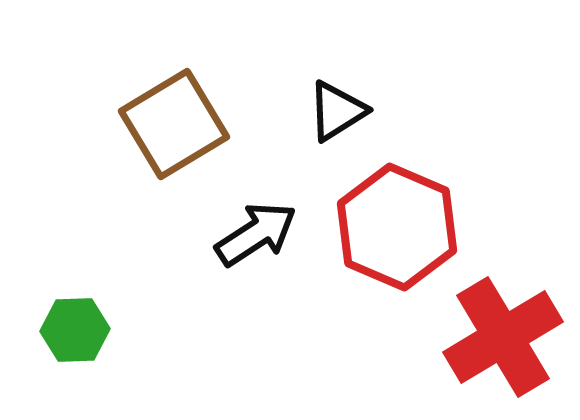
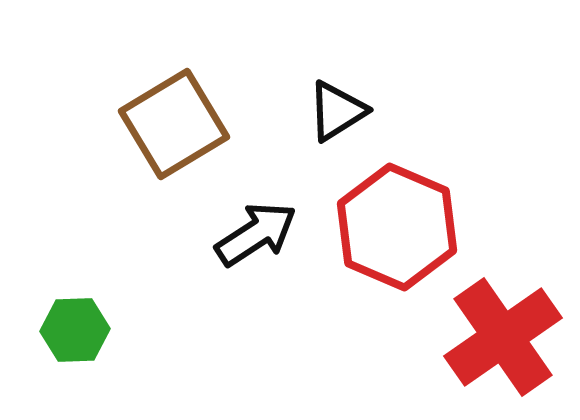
red cross: rotated 4 degrees counterclockwise
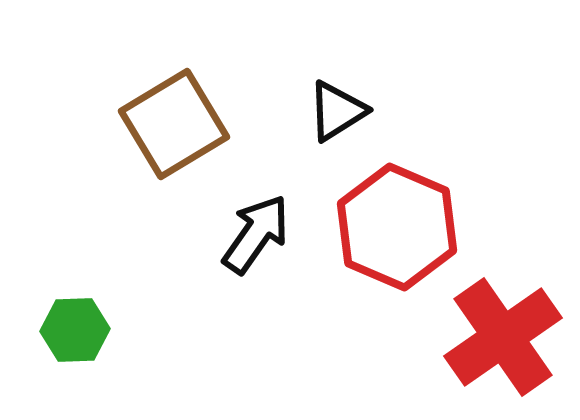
black arrow: rotated 22 degrees counterclockwise
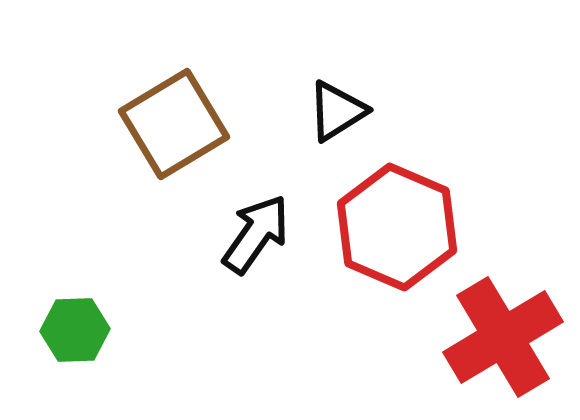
red cross: rotated 4 degrees clockwise
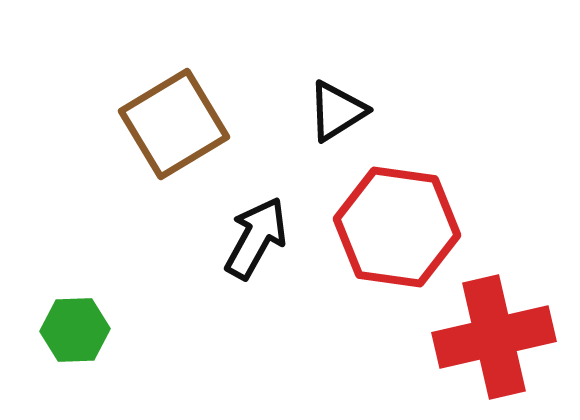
red hexagon: rotated 15 degrees counterclockwise
black arrow: moved 4 px down; rotated 6 degrees counterclockwise
red cross: moved 9 px left; rotated 18 degrees clockwise
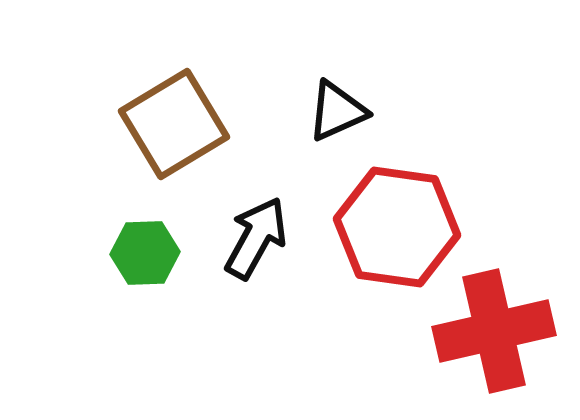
black triangle: rotated 8 degrees clockwise
green hexagon: moved 70 px right, 77 px up
red cross: moved 6 px up
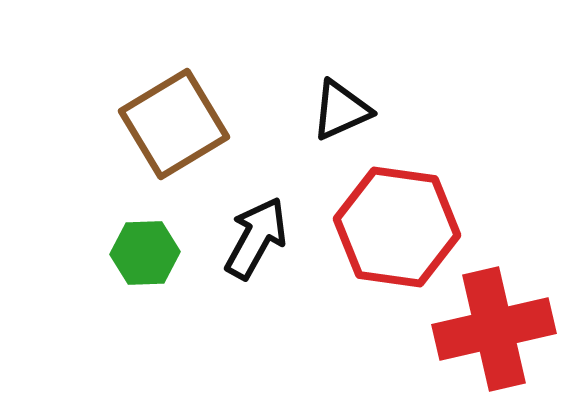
black triangle: moved 4 px right, 1 px up
red cross: moved 2 px up
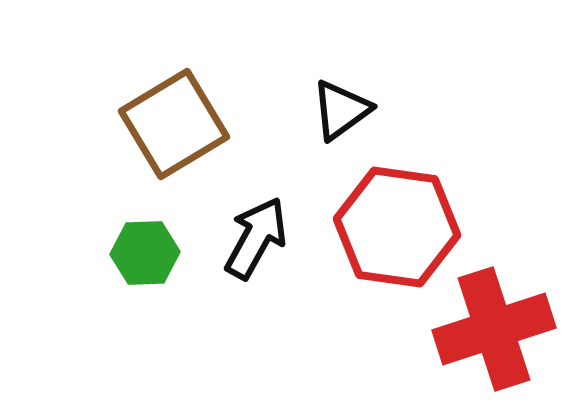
black triangle: rotated 12 degrees counterclockwise
red cross: rotated 5 degrees counterclockwise
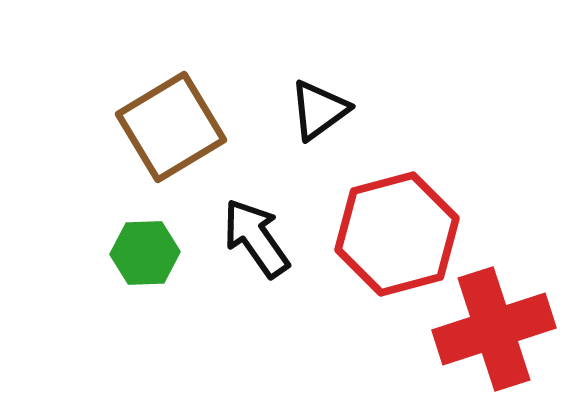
black triangle: moved 22 px left
brown square: moved 3 px left, 3 px down
red hexagon: moved 7 px down; rotated 23 degrees counterclockwise
black arrow: rotated 64 degrees counterclockwise
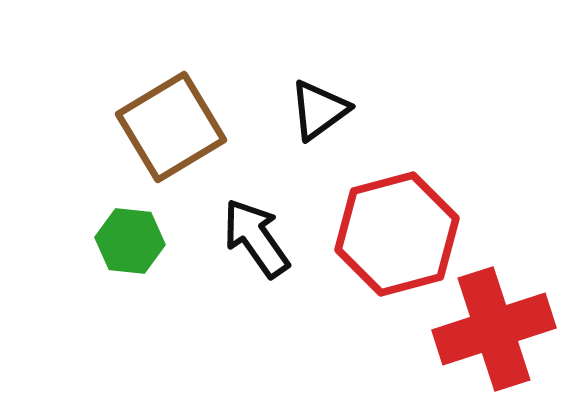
green hexagon: moved 15 px left, 12 px up; rotated 8 degrees clockwise
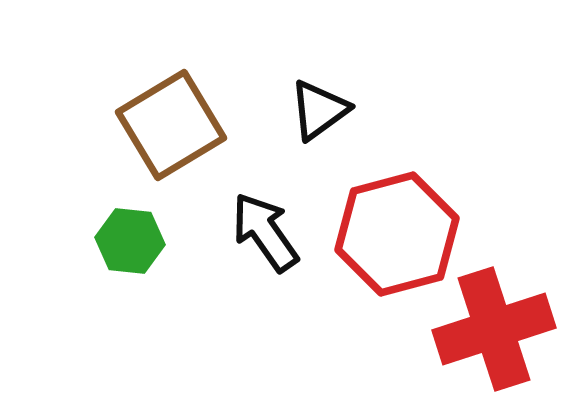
brown square: moved 2 px up
black arrow: moved 9 px right, 6 px up
